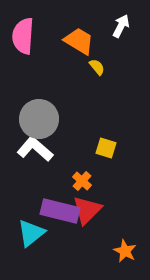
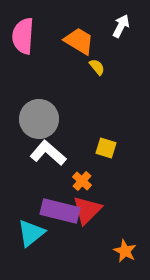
white L-shape: moved 13 px right, 4 px down
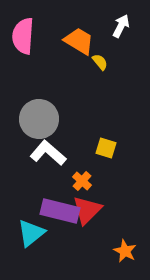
yellow semicircle: moved 3 px right, 5 px up
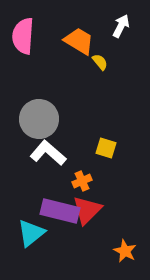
orange cross: rotated 24 degrees clockwise
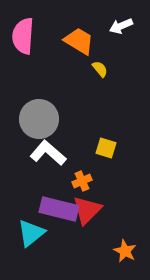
white arrow: rotated 140 degrees counterclockwise
yellow semicircle: moved 7 px down
purple rectangle: moved 1 px left, 2 px up
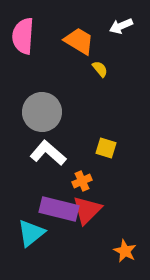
gray circle: moved 3 px right, 7 px up
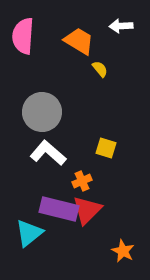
white arrow: rotated 20 degrees clockwise
cyan triangle: moved 2 px left
orange star: moved 2 px left
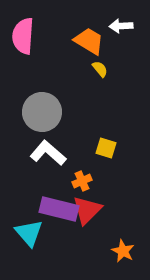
orange trapezoid: moved 10 px right
cyan triangle: rotated 32 degrees counterclockwise
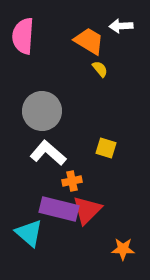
gray circle: moved 1 px up
orange cross: moved 10 px left; rotated 12 degrees clockwise
cyan triangle: rotated 8 degrees counterclockwise
orange star: moved 2 px up; rotated 25 degrees counterclockwise
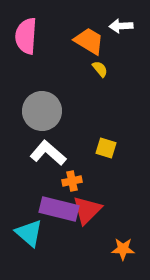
pink semicircle: moved 3 px right
